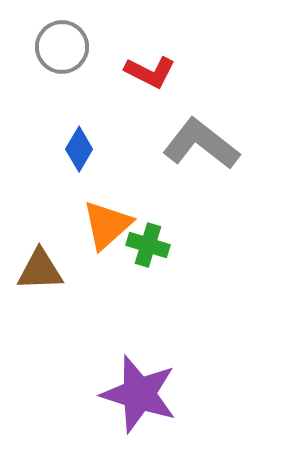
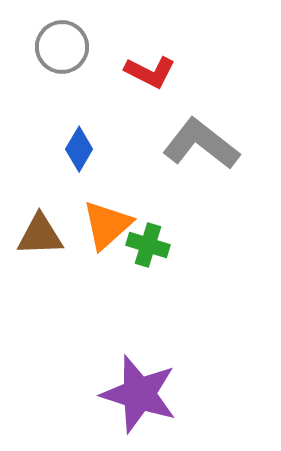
brown triangle: moved 35 px up
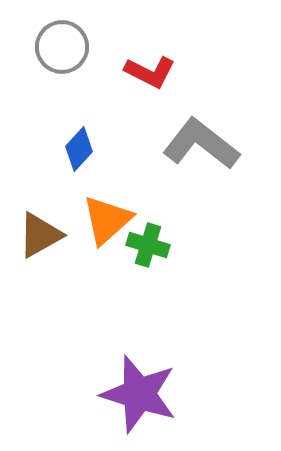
blue diamond: rotated 12 degrees clockwise
orange triangle: moved 5 px up
brown triangle: rotated 27 degrees counterclockwise
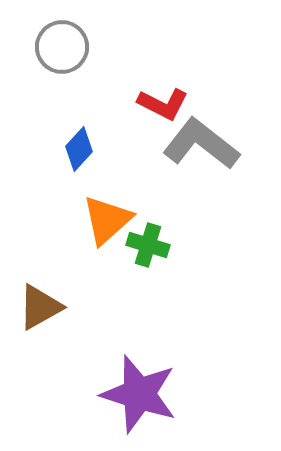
red L-shape: moved 13 px right, 32 px down
brown triangle: moved 72 px down
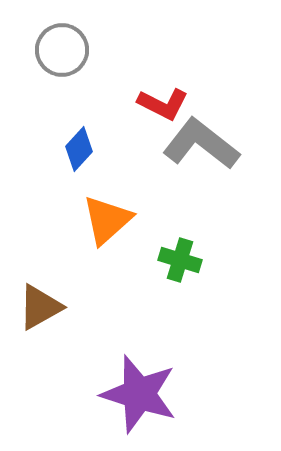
gray circle: moved 3 px down
green cross: moved 32 px right, 15 px down
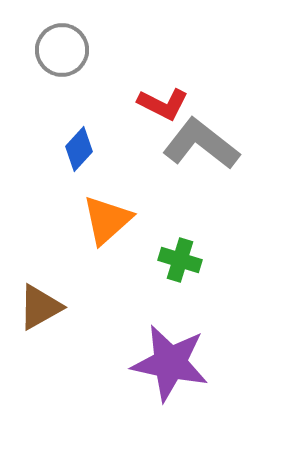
purple star: moved 31 px right, 31 px up; rotated 6 degrees counterclockwise
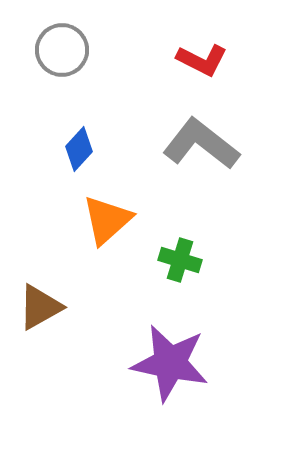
red L-shape: moved 39 px right, 44 px up
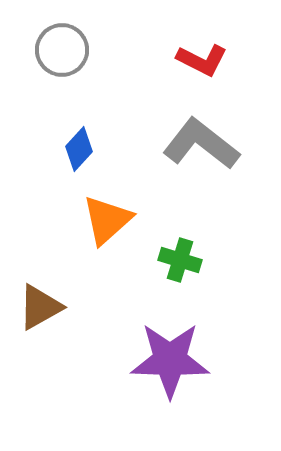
purple star: moved 3 px up; rotated 10 degrees counterclockwise
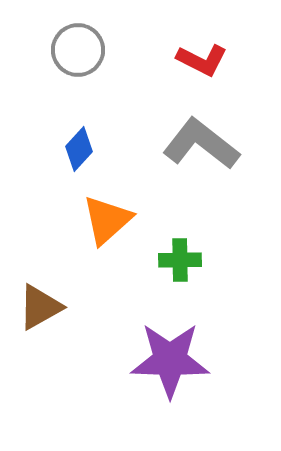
gray circle: moved 16 px right
green cross: rotated 18 degrees counterclockwise
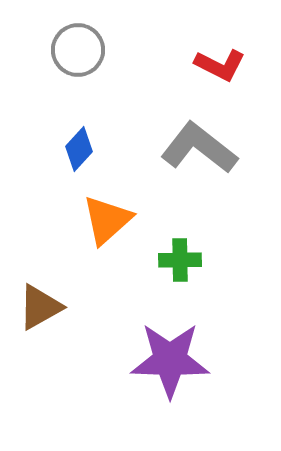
red L-shape: moved 18 px right, 5 px down
gray L-shape: moved 2 px left, 4 px down
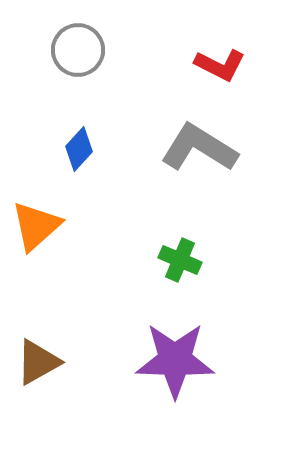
gray L-shape: rotated 6 degrees counterclockwise
orange triangle: moved 71 px left, 6 px down
green cross: rotated 24 degrees clockwise
brown triangle: moved 2 px left, 55 px down
purple star: moved 5 px right
